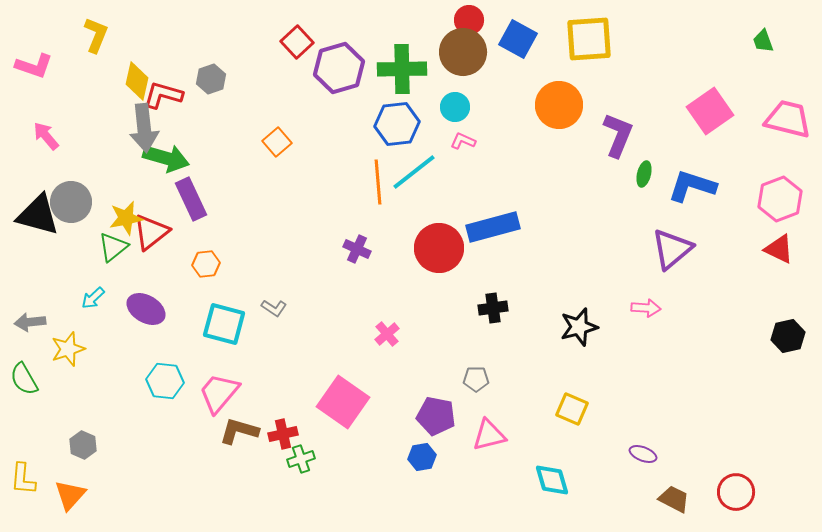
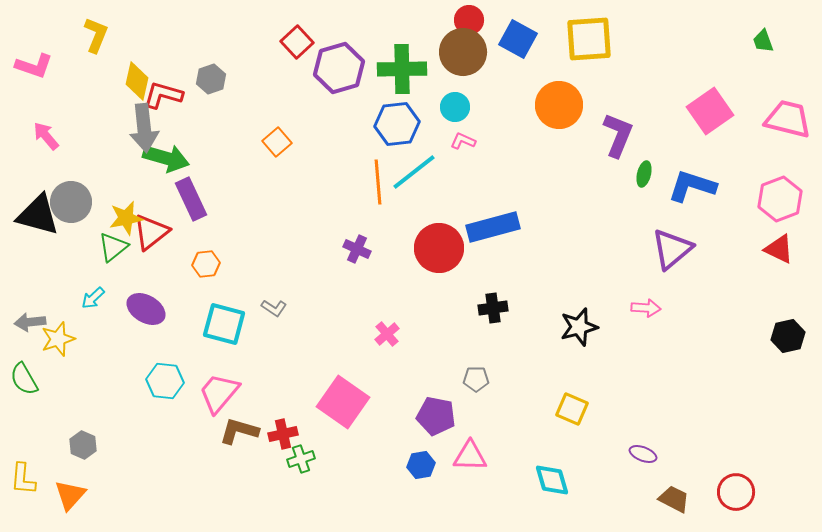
yellow star at (68, 349): moved 10 px left, 10 px up
pink triangle at (489, 435): moved 19 px left, 21 px down; rotated 15 degrees clockwise
blue hexagon at (422, 457): moved 1 px left, 8 px down
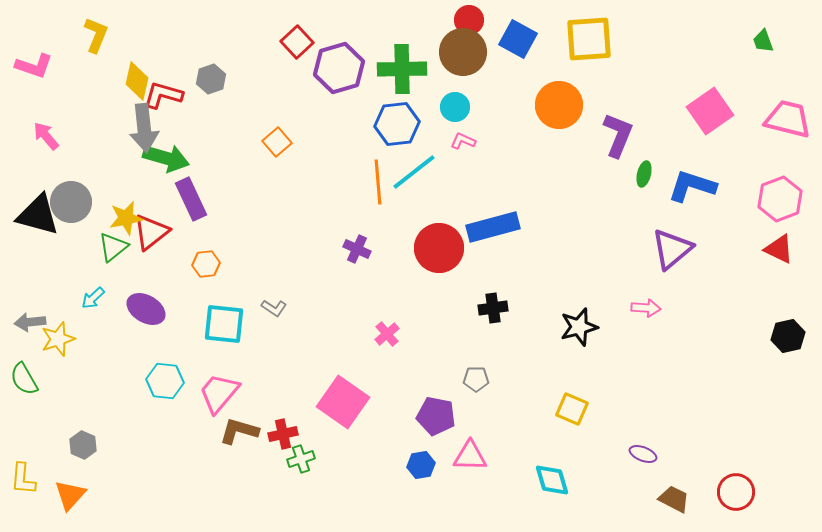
cyan square at (224, 324): rotated 9 degrees counterclockwise
